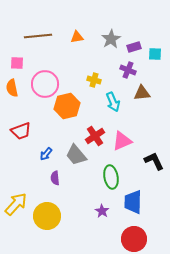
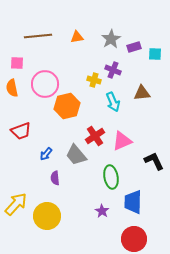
purple cross: moved 15 px left
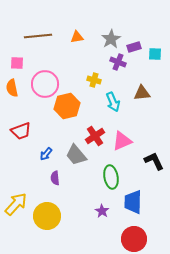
purple cross: moved 5 px right, 8 px up
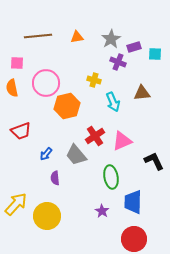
pink circle: moved 1 px right, 1 px up
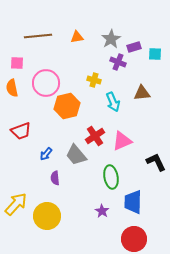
black L-shape: moved 2 px right, 1 px down
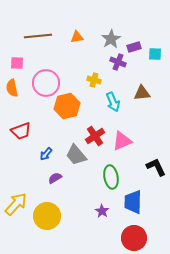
black L-shape: moved 5 px down
purple semicircle: rotated 64 degrees clockwise
red circle: moved 1 px up
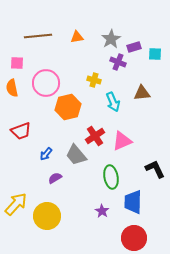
orange hexagon: moved 1 px right, 1 px down
black L-shape: moved 1 px left, 2 px down
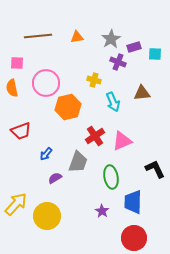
gray trapezoid: moved 2 px right, 7 px down; rotated 120 degrees counterclockwise
